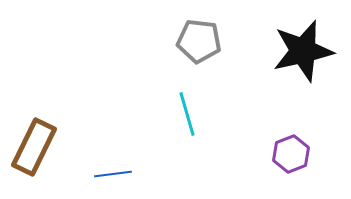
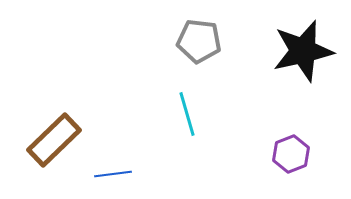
brown rectangle: moved 20 px right, 7 px up; rotated 20 degrees clockwise
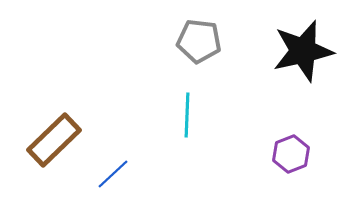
cyan line: moved 1 px down; rotated 18 degrees clockwise
blue line: rotated 36 degrees counterclockwise
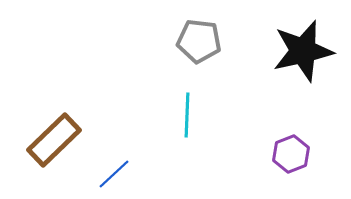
blue line: moved 1 px right
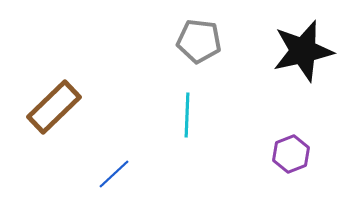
brown rectangle: moved 33 px up
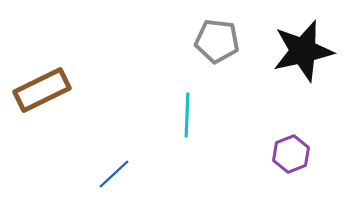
gray pentagon: moved 18 px right
brown rectangle: moved 12 px left, 17 px up; rotated 18 degrees clockwise
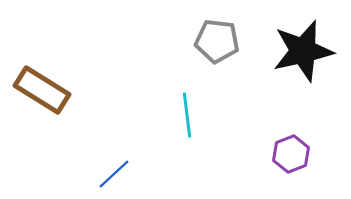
brown rectangle: rotated 58 degrees clockwise
cyan line: rotated 9 degrees counterclockwise
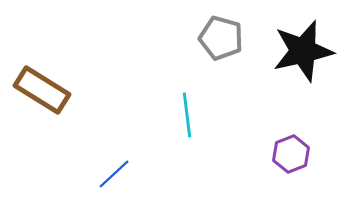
gray pentagon: moved 4 px right, 3 px up; rotated 9 degrees clockwise
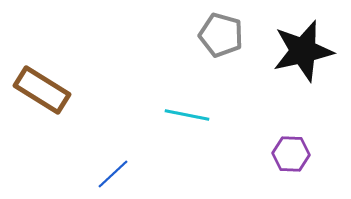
gray pentagon: moved 3 px up
cyan line: rotated 72 degrees counterclockwise
purple hexagon: rotated 24 degrees clockwise
blue line: moved 1 px left
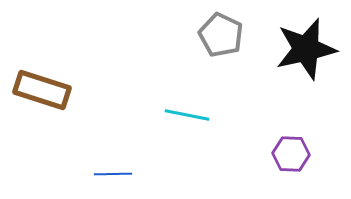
gray pentagon: rotated 9 degrees clockwise
black star: moved 3 px right, 2 px up
brown rectangle: rotated 14 degrees counterclockwise
blue line: rotated 42 degrees clockwise
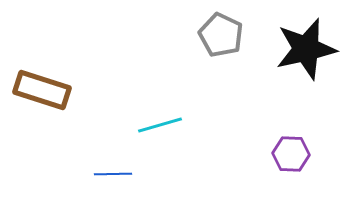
cyan line: moved 27 px left, 10 px down; rotated 27 degrees counterclockwise
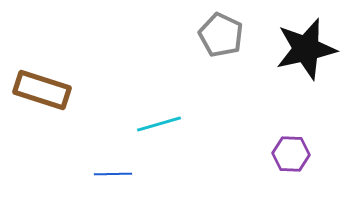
cyan line: moved 1 px left, 1 px up
